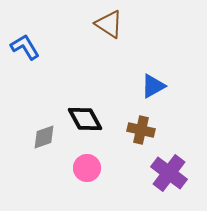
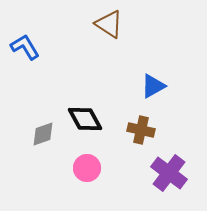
gray diamond: moved 1 px left, 3 px up
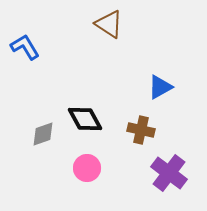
blue triangle: moved 7 px right, 1 px down
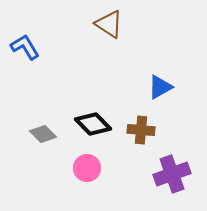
black diamond: moved 8 px right, 5 px down; rotated 15 degrees counterclockwise
brown cross: rotated 8 degrees counterclockwise
gray diamond: rotated 64 degrees clockwise
purple cross: moved 3 px right, 1 px down; rotated 33 degrees clockwise
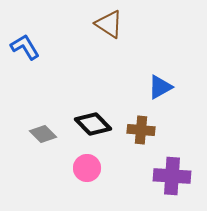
purple cross: moved 2 px down; rotated 24 degrees clockwise
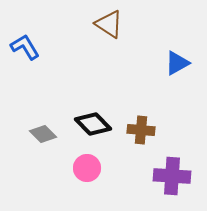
blue triangle: moved 17 px right, 24 px up
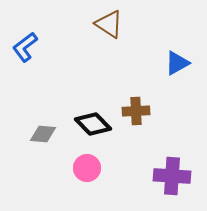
blue L-shape: rotated 96 degrees counterclockwise
brown cross: moved 5 px left, 19 px up; rotated 8 degrees counterclockwise
gray diamond: rotated 40 degrees counterclockwise
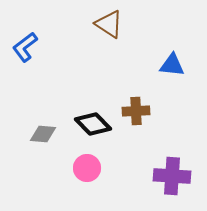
blue triangle: moved 5 px left, 2 px down; rotated 36 degrees clockwise
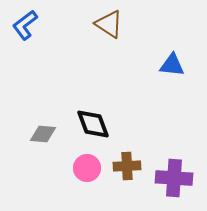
blue L-shape: moved 22 px up
brown cross: moved 9 px left, 55 px down
black diamond: rotated 24 degrees clockwise
purple cross: moved 2 px right, 2 px down
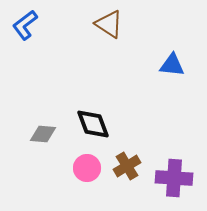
brown cross: rotated 28 degrees counterclockwise
